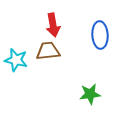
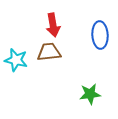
brown trapezoid: moved 1 px right, 1 px down
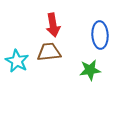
cyan star: moved 1 px right, 1 px down; rotated 15 degrees clockwise
green star: moved 24 px up
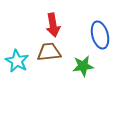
blue ellipse: rotated 12 degrees counterclockwise
green star: moved 7 px left, 4 px up
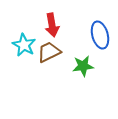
red arrow: moved 1 px left
brown trapezoid: rotated 20 degrees counterclockwise
cyan star: moved 7 px right, 16 px up
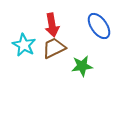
blue ellipse: moved 1 px left, 9 px up; rotated 20 degrees counterclockwise
brown trapezoid: moved 5 px right, 4 px up
green star: moved 1 px left
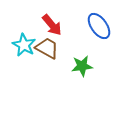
red arrow: rotated 30 degrees counterclockwise
brown trapezoid: moved 7 px left; rotated 55 degrees clockwise
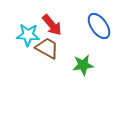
cyan star: moved 4 px right, 10 px up; rotated 25 degrees counterclockwise
green star: moved 1 px right, 1 px up
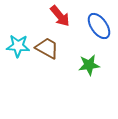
red arrow: moved 8 px right, 9 px up
cyan star: moved 10 px left, 11 px down
green star: moved 6 px right
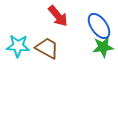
red arrow: moved 2 px left
green star: moved 14 px right, 18 px up
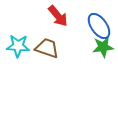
brown trapezoid: rotated 10 degrees counterclockwise
